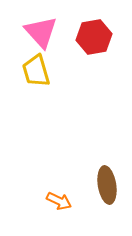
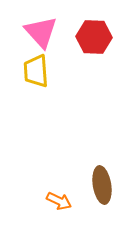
red hexagon: rotated 12 degrees clockwise
yellow trapezoid: rotated 12 degrees clockwise
brown ellipse: moved 5 px left
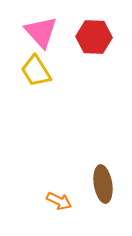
yellow trapezoid: rotated 28 degrees counterclockwise
brown ellipse: moved 1 px right, 1 px up
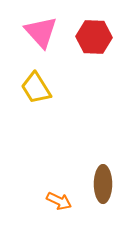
yellow trapezoid: moved 17 px down
brown ellipse: rotated 9 degrees clockwise
